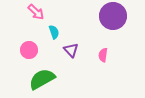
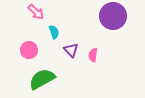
pink semicircle: moved 10 px left
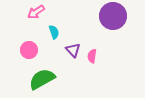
pink arrow: rotated 102 degrees clockwise
purple triangle: moved 2 px right
pink semicircle: moved 1 px left, 1 px down
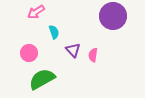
pink circle: moved 3 px down
pink semicircle: moved 1 px right, 1 px up
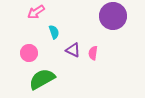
purple triangle: rotated 21 degrees counterclockwise
pink semicircle: moved 2 px up
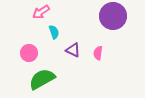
pink arrow: moved 5 px right
pink semicircle: moved 5 px right
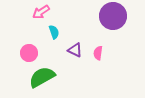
purple triangle: moved 2 px right
green semicircle: moved 2 px up
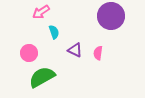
purple circle: moved 2 px left
